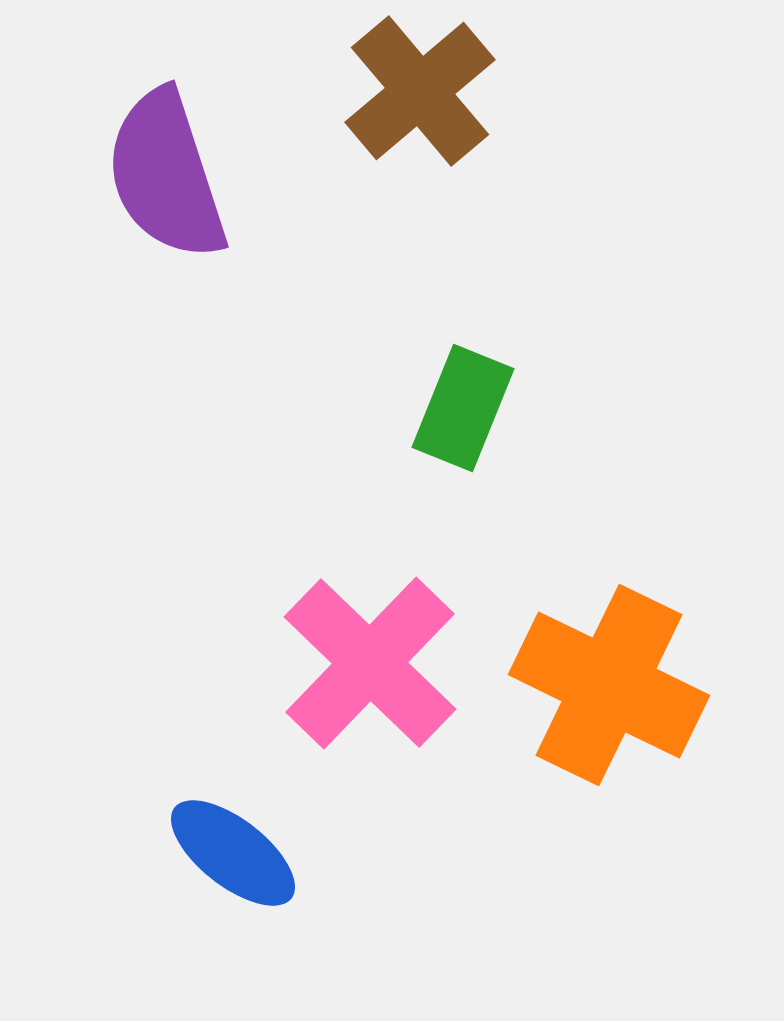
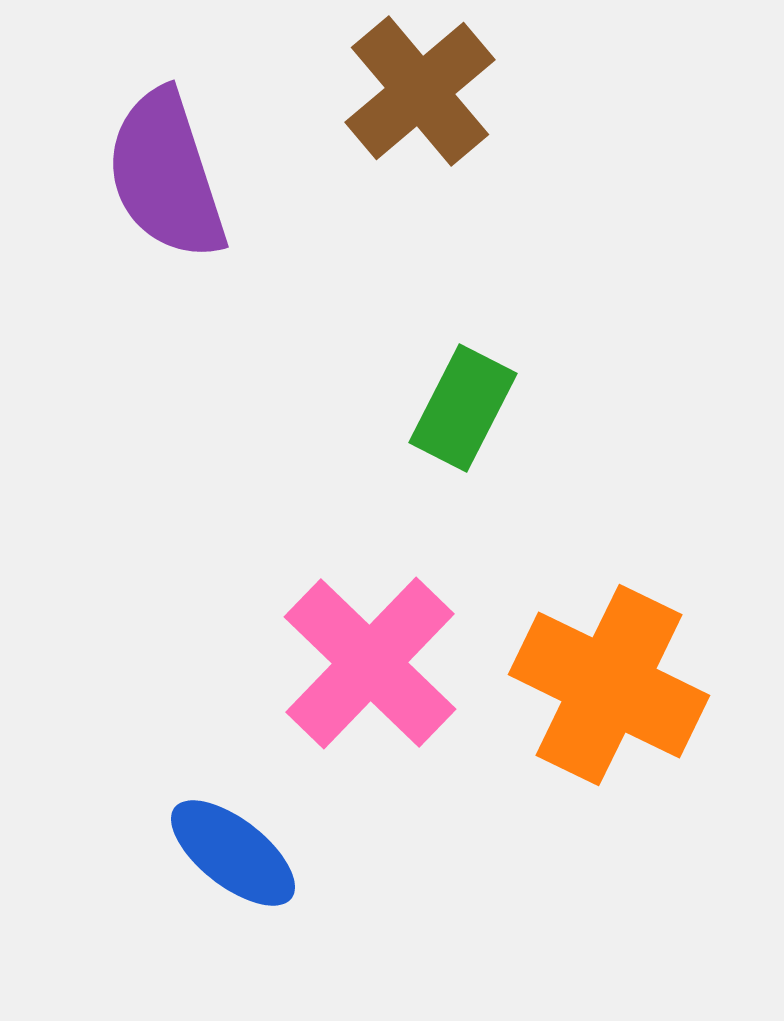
green rectangle: rotated 5 degrees clockwise
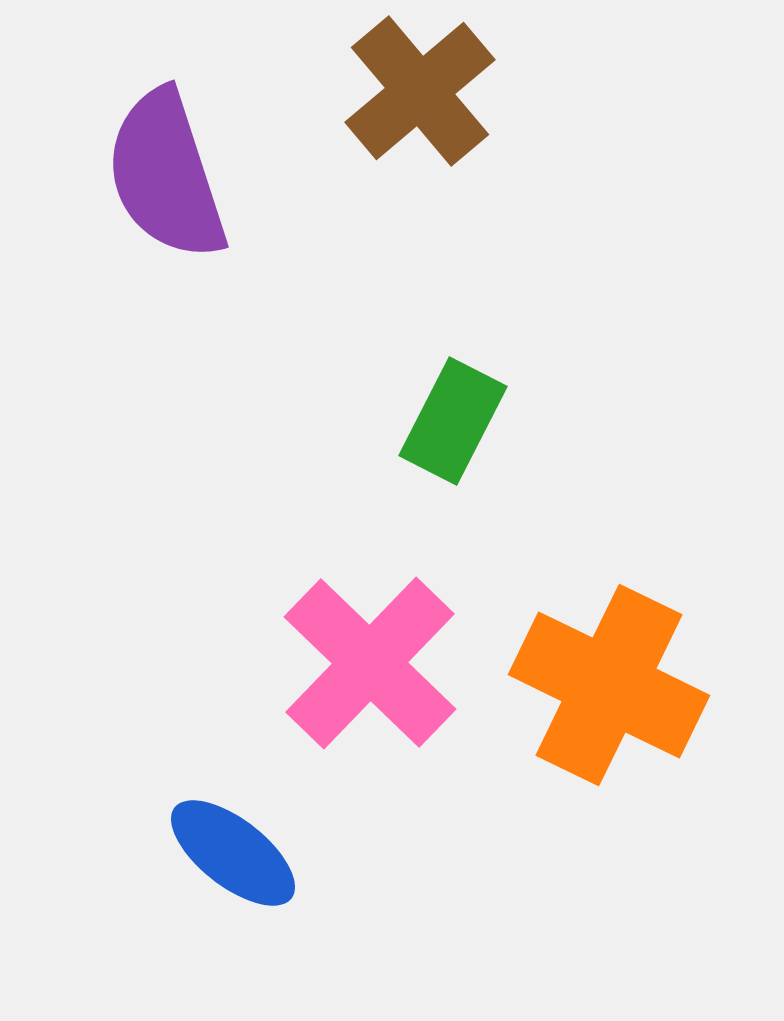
green rectangle: moved 10 px left, 13 px down
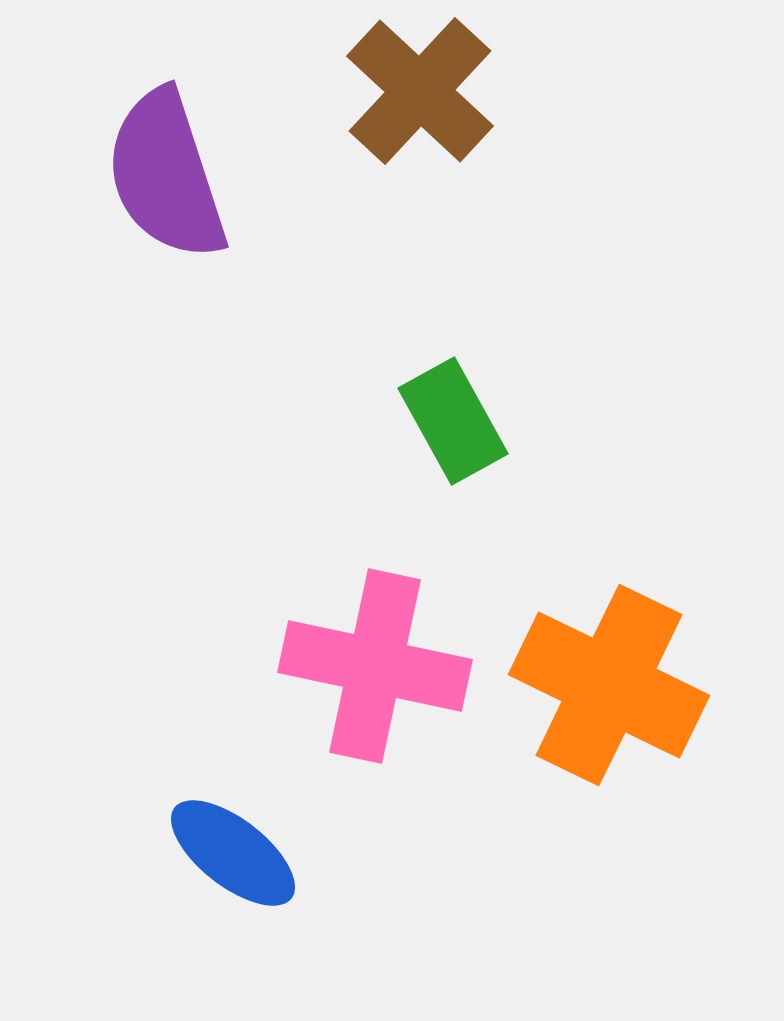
brown cross: rotated 7 degrees counterclockwise
green rectangle: rotated 56 degrees counterclockwise
pink cross: moved 5 px right, 3 px down; rotated 32 degrees counterclockwise
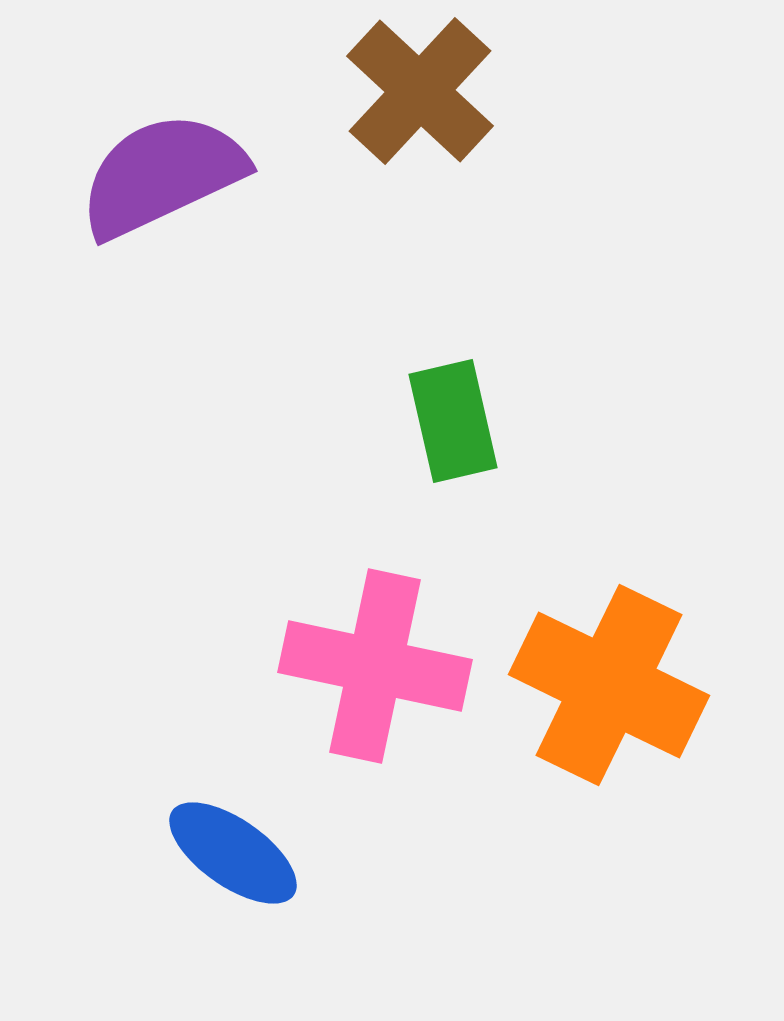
purple semicircle: moved 4 px left; rotated 83 degrees clockwise
green rectangle: rotated 16 degrees clockwise
blue ellipse: rotated 3 degrees counterclockwise
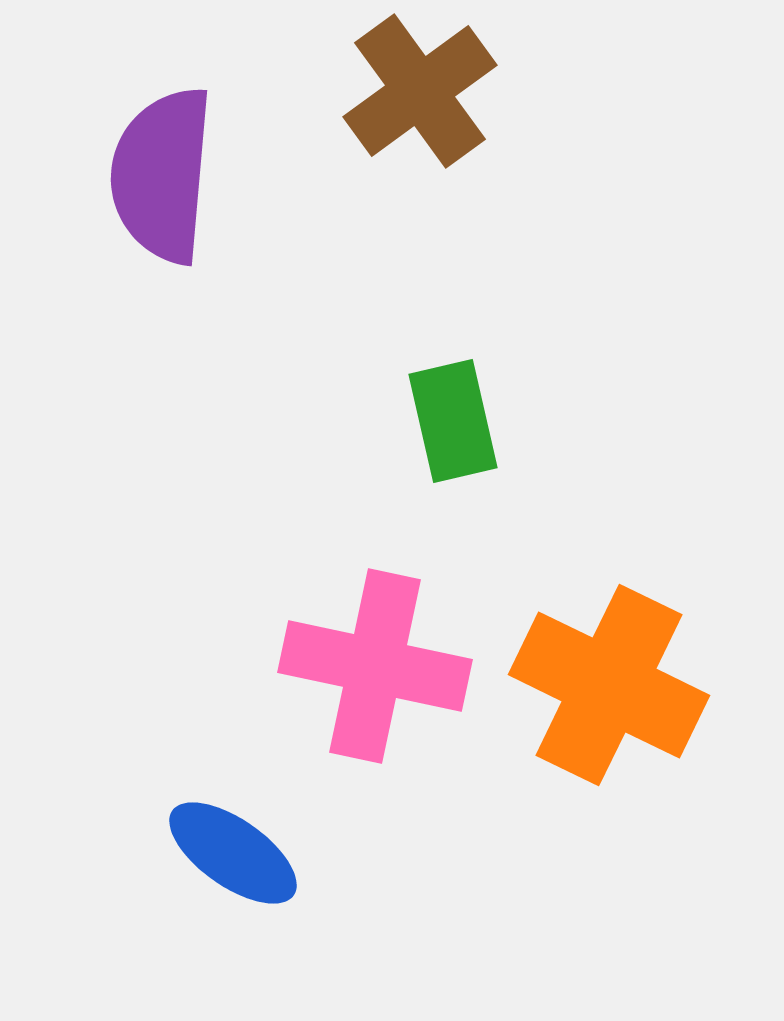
brown cross: rotated 11 degrees clockwise
purple semicircle: rotated 60 degrees counterclockwise
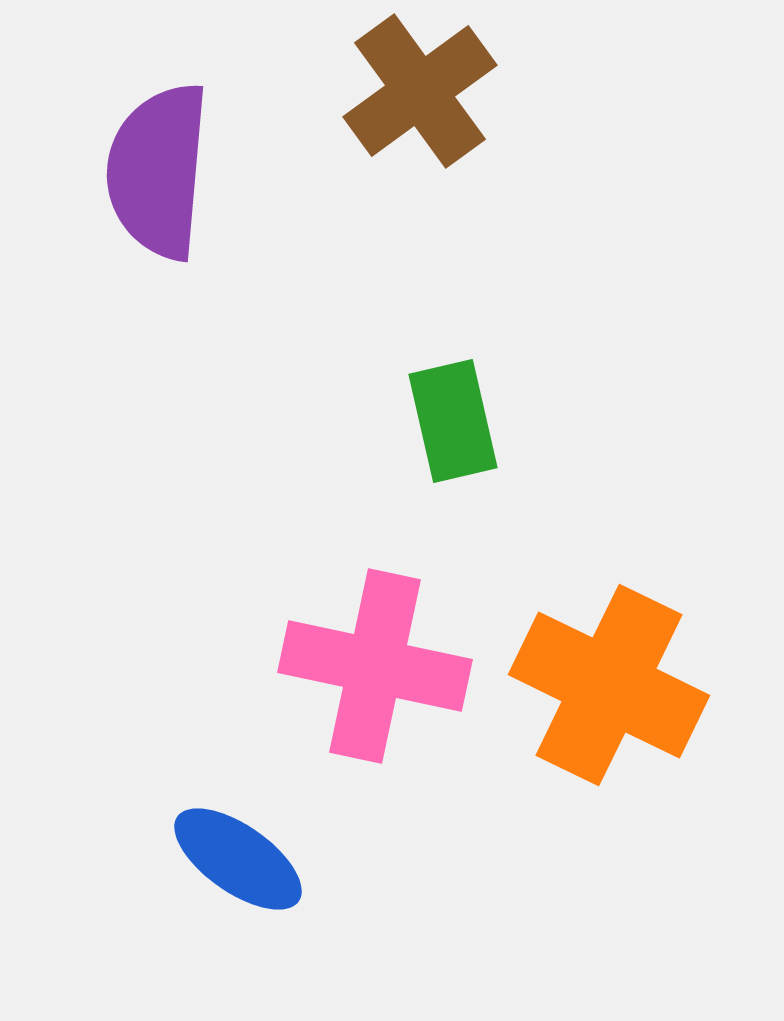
purple semicircle: moved 4 px left, 4 px up
blue ellipse: moved 5 px right, 6 px down
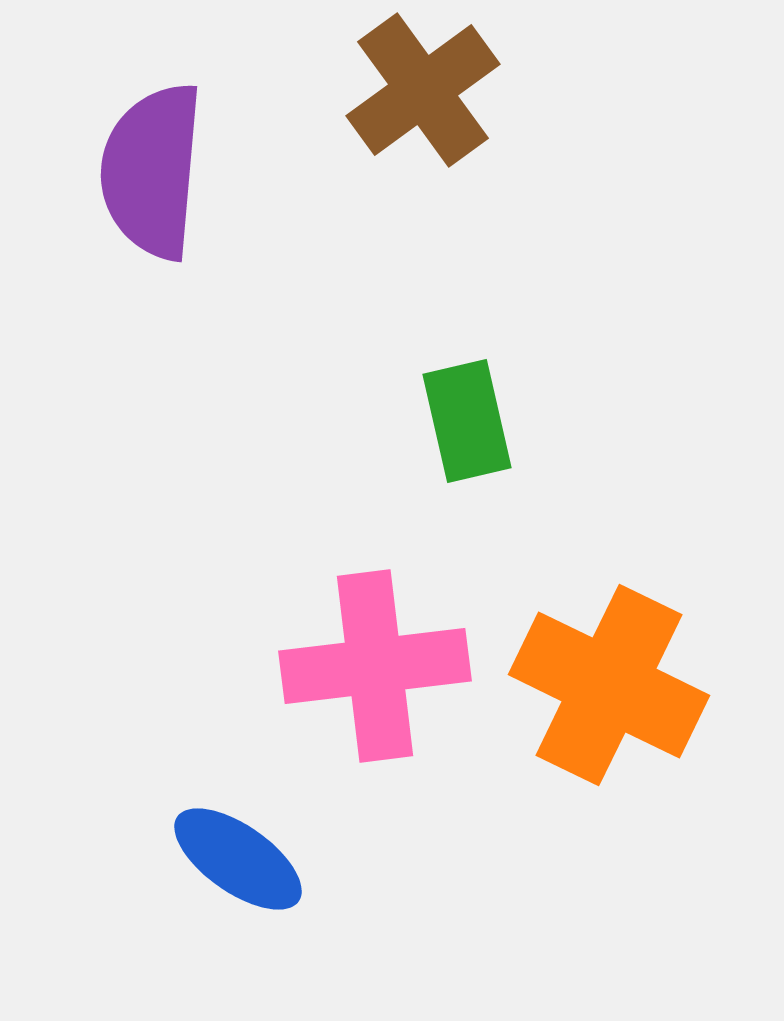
brown cross: moved 3 px right, 1 px up
purple semicircle: moved 6 px left
green rectangle: moved 14 px right
pink cross: rotated 19 degrees counterclockwise
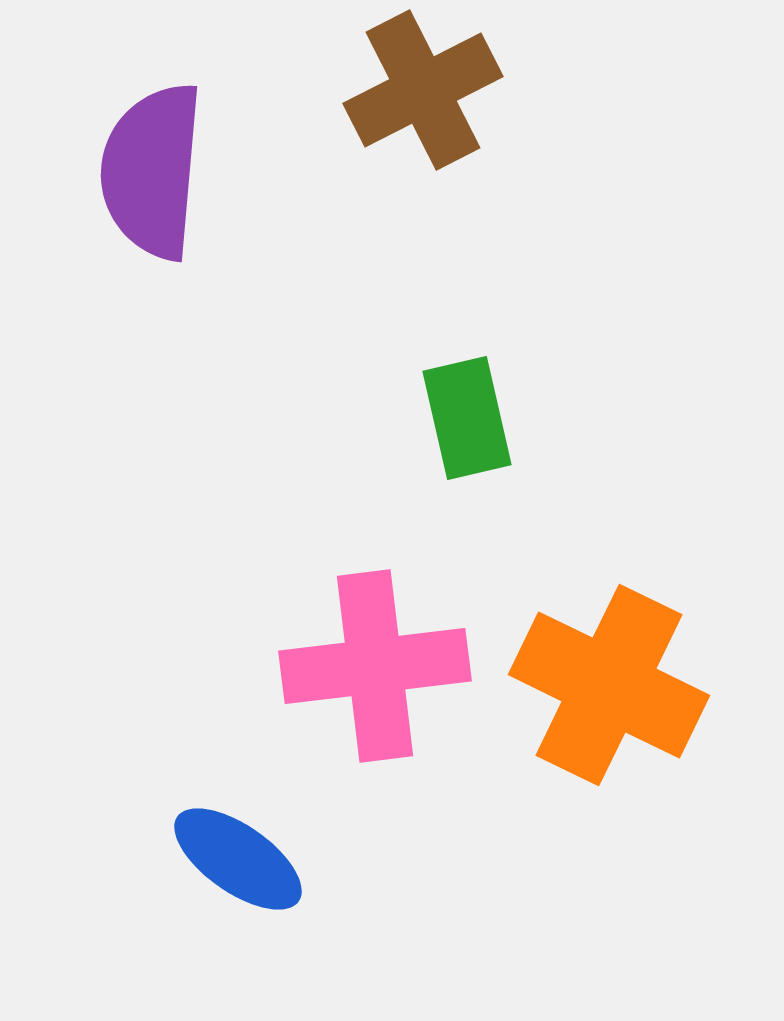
brown cross: rotated 9 degrees clockwise
green rectangle: moved 3 px up
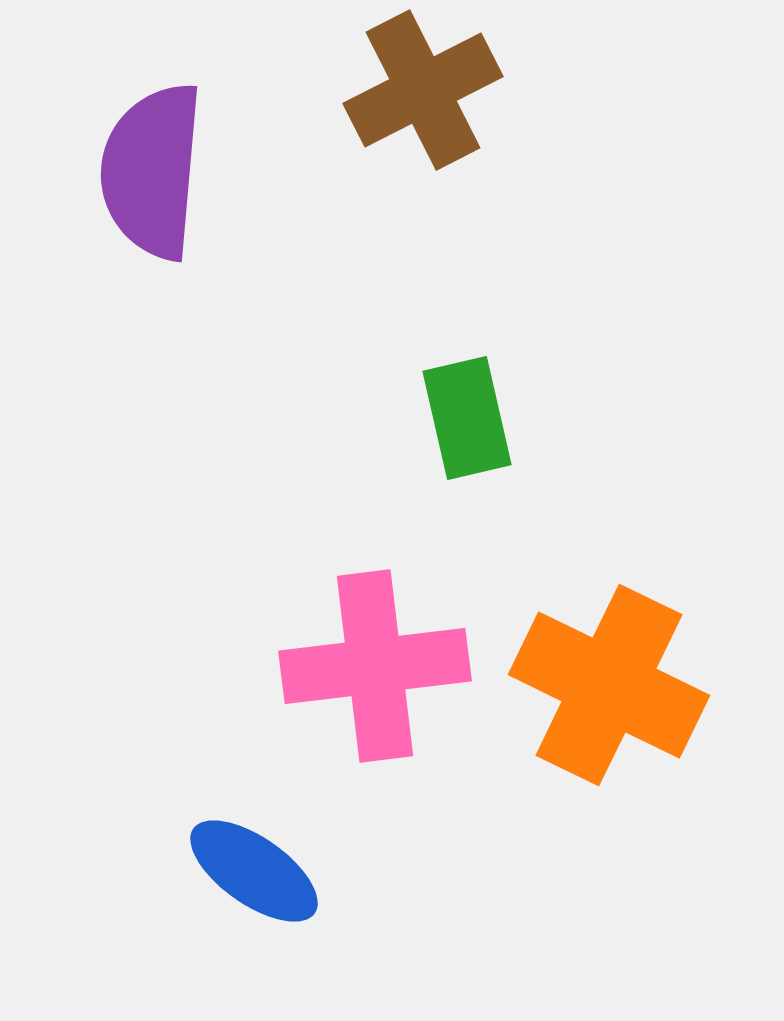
blue ellipse: moved 16 px right, 12 px down
